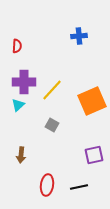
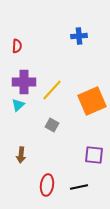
purple square: rotated 18 degrees clockwise
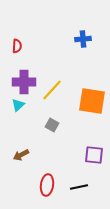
blue cross: moved 4 px right, 3 px down
orange square: rotated 32 degrees clockwise
brown arrow: rotated 56 degrees clockwise
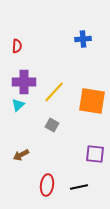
yellow line: moved 2 px right, 2 px down
purple square: moved 1 px right, 1 px up
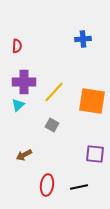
brown arrow: moved 3 px right
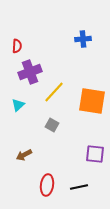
purple cross: moved 6 px right, 10 px up; rotated 20 degrees counterclockwise
